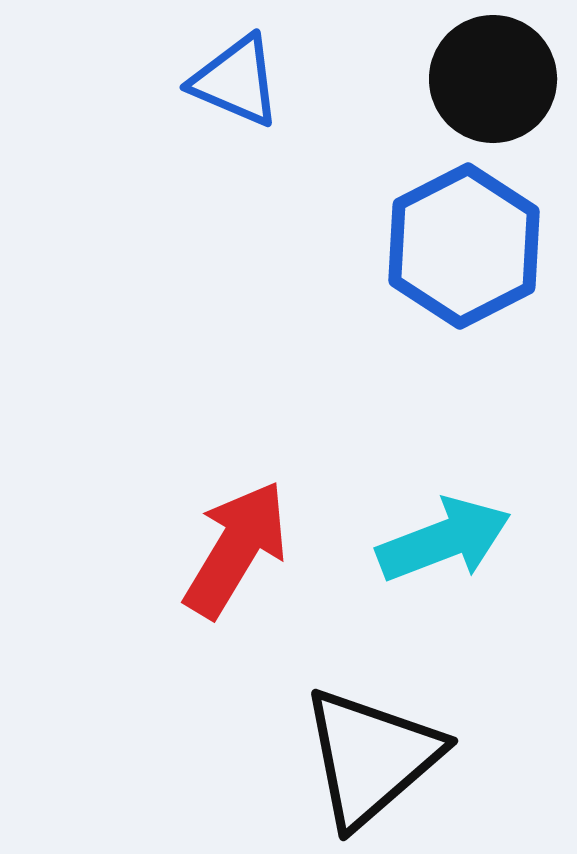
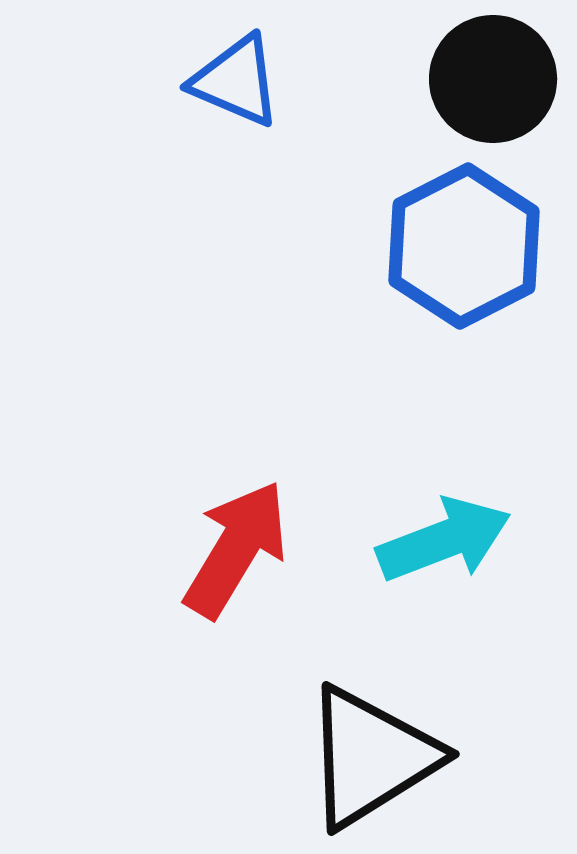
black triangle: rotated 9 degrees clockwise
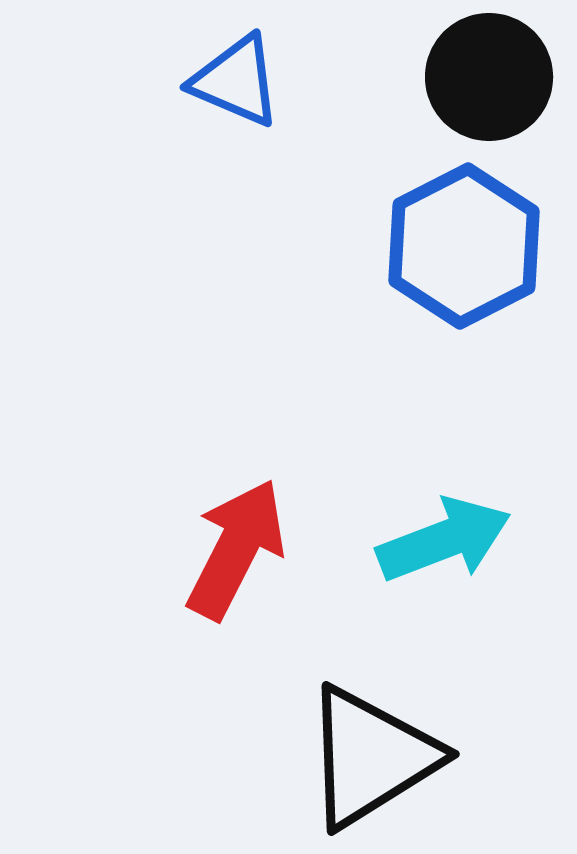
black circle: moved 4 px left, 2 px up
red arrow: rotated 4 degrees counterclockwise
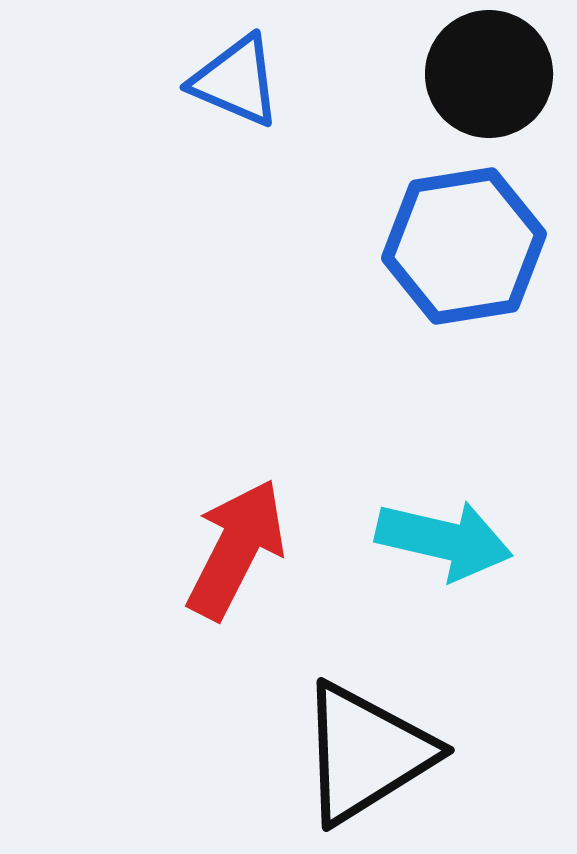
black circle: moved 3 px up
blue hexagon: rotated 18 degrees clockwise
cyan arrow: rotated 34 degrees clockwise
black triangle: moved 5 px left, 4 px up
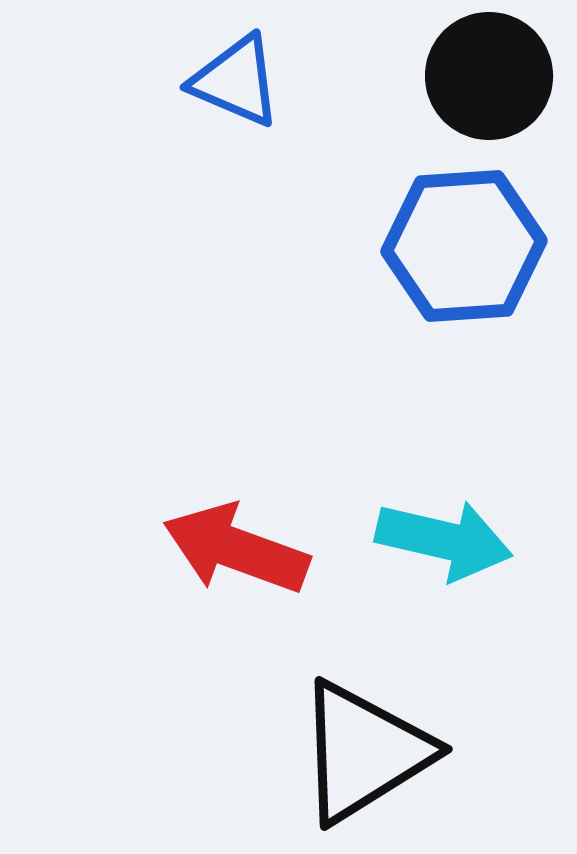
black circle: moved 2 px down
blue hexagon: rotated 5 degrees clockwise
red arrow: rotated 97 degrees counterclockwise
black triangle: moved 2 px left, 1 px up
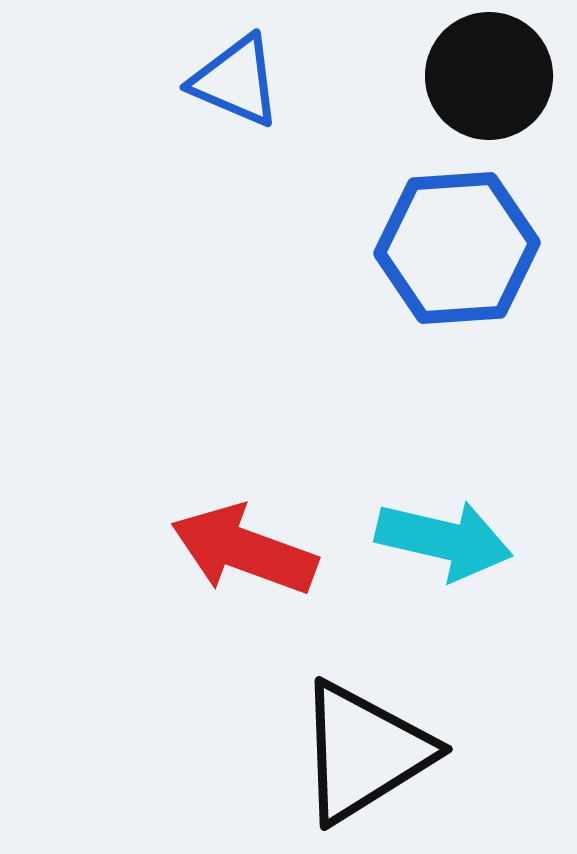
blue hexagon: moved 7 px left, 2 px down
red arrow: moved 8 px right, 1 px down
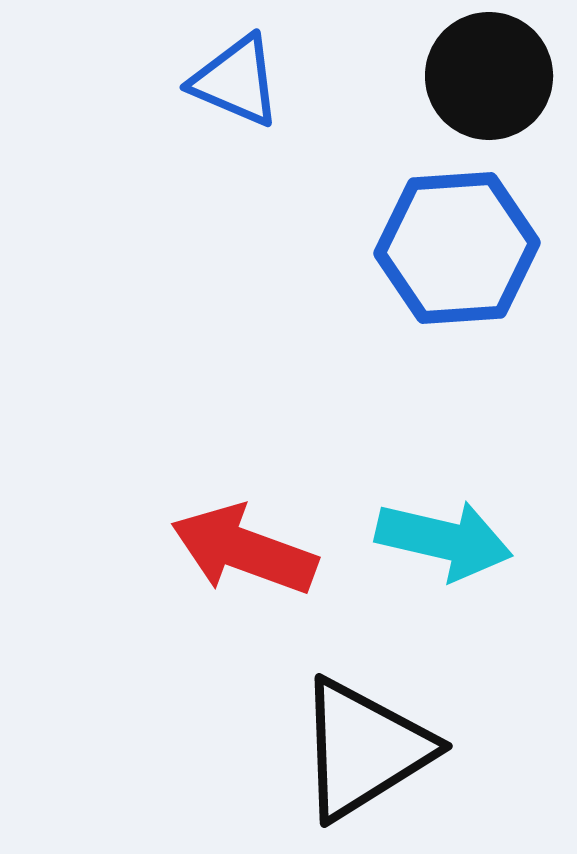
black triangle: moved 3 px up
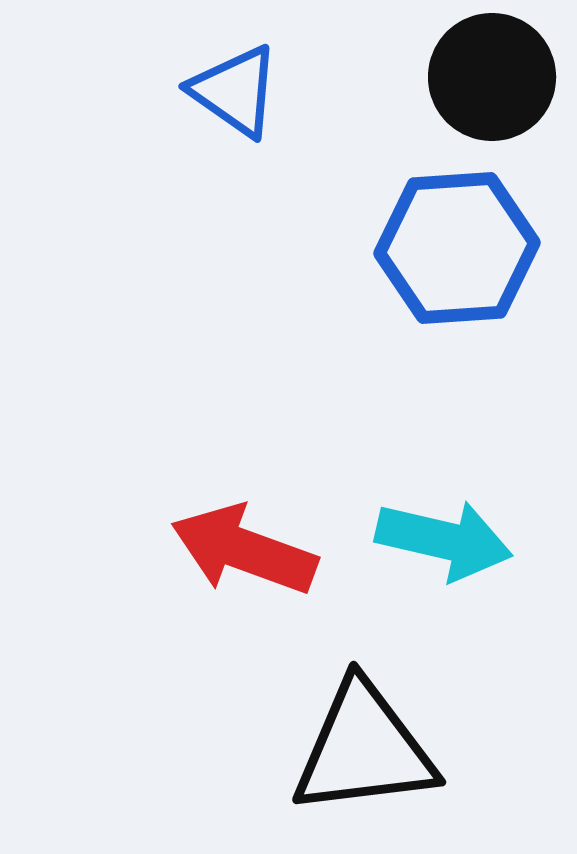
black circle: moved 3 px right, 1 px down
blue triangle: moved 1 px left, 10 px down; rotated 12 degrees clockwise
black triangle: rotated 25 degrees clockwise
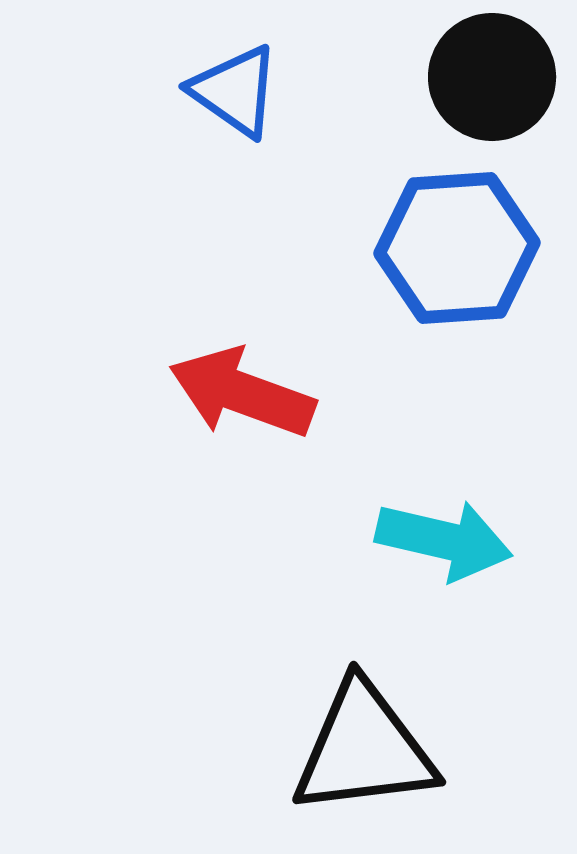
red arrow: moved 2 px left, 157 px up
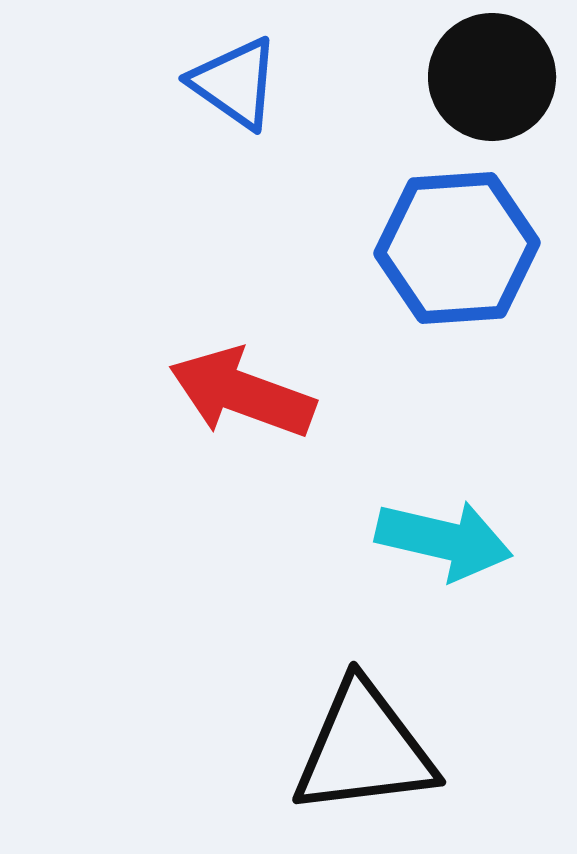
blue triangle: moved 8 px up
